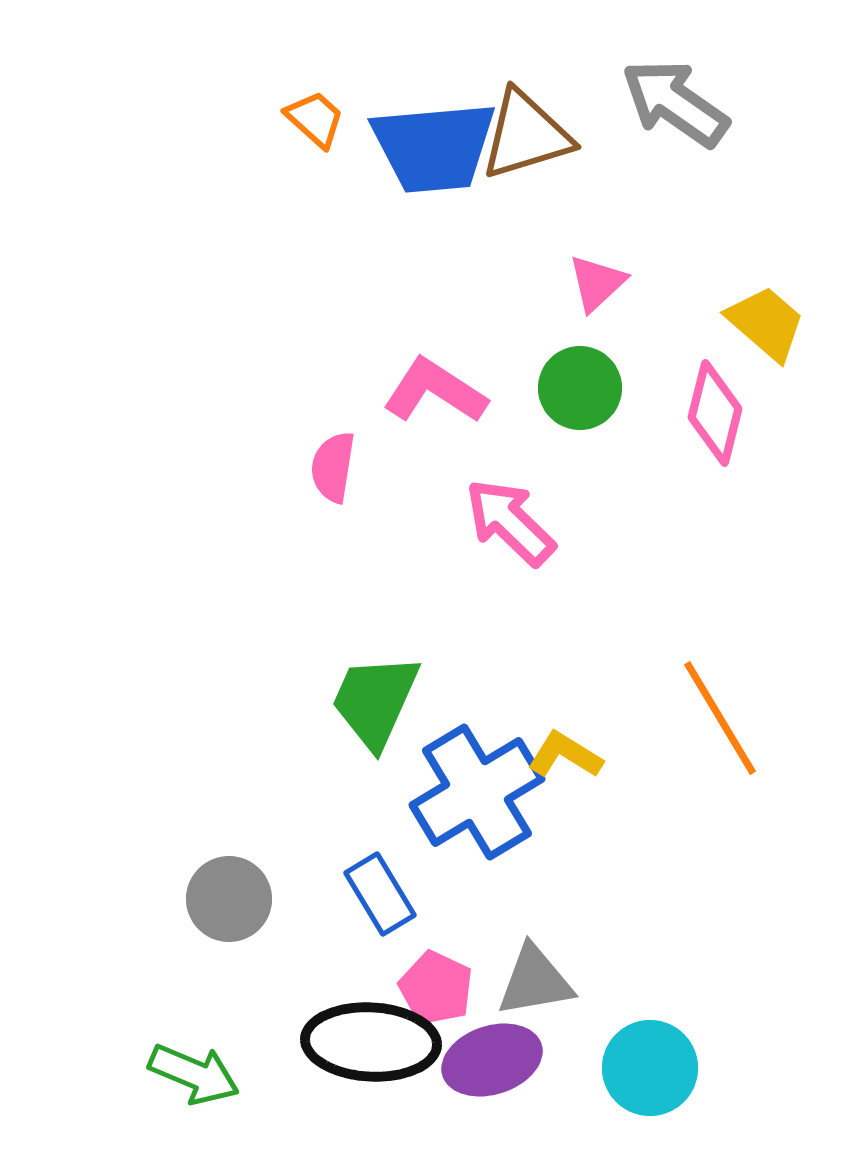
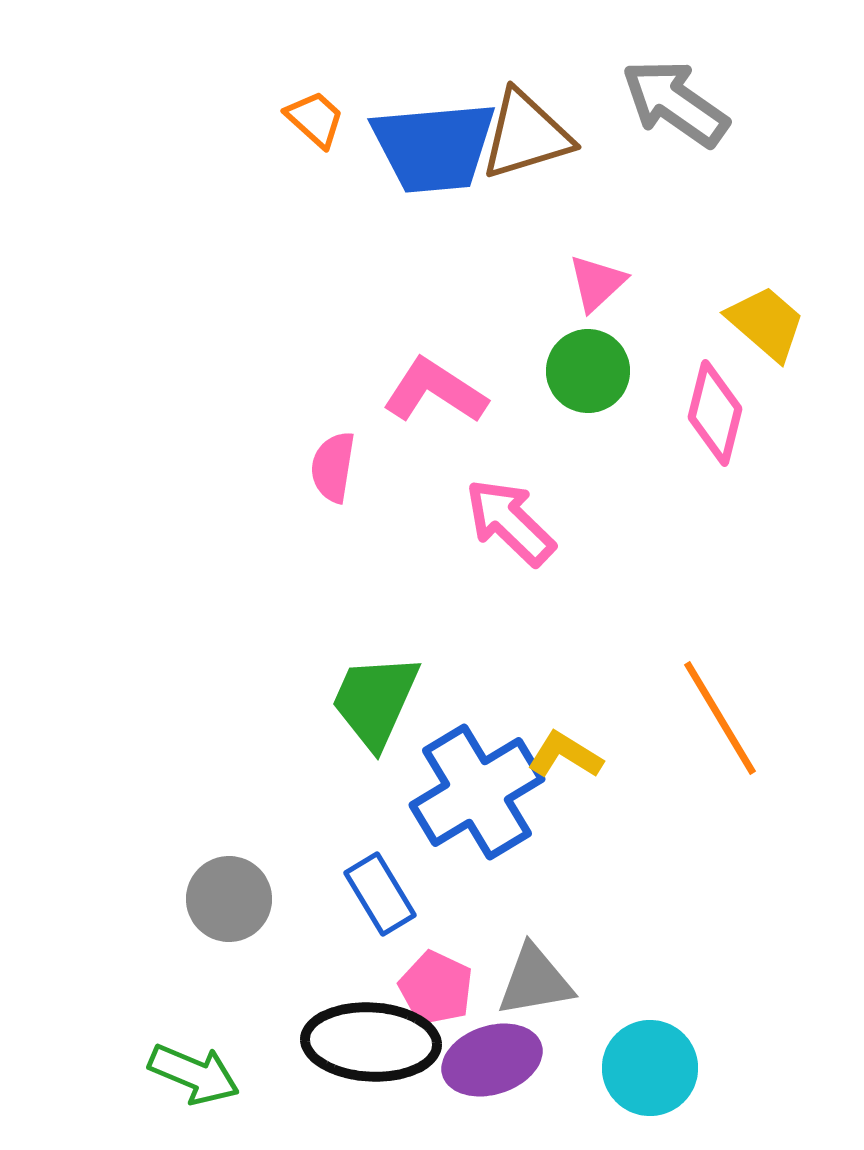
green circle: moved 8 px right, 17 px up
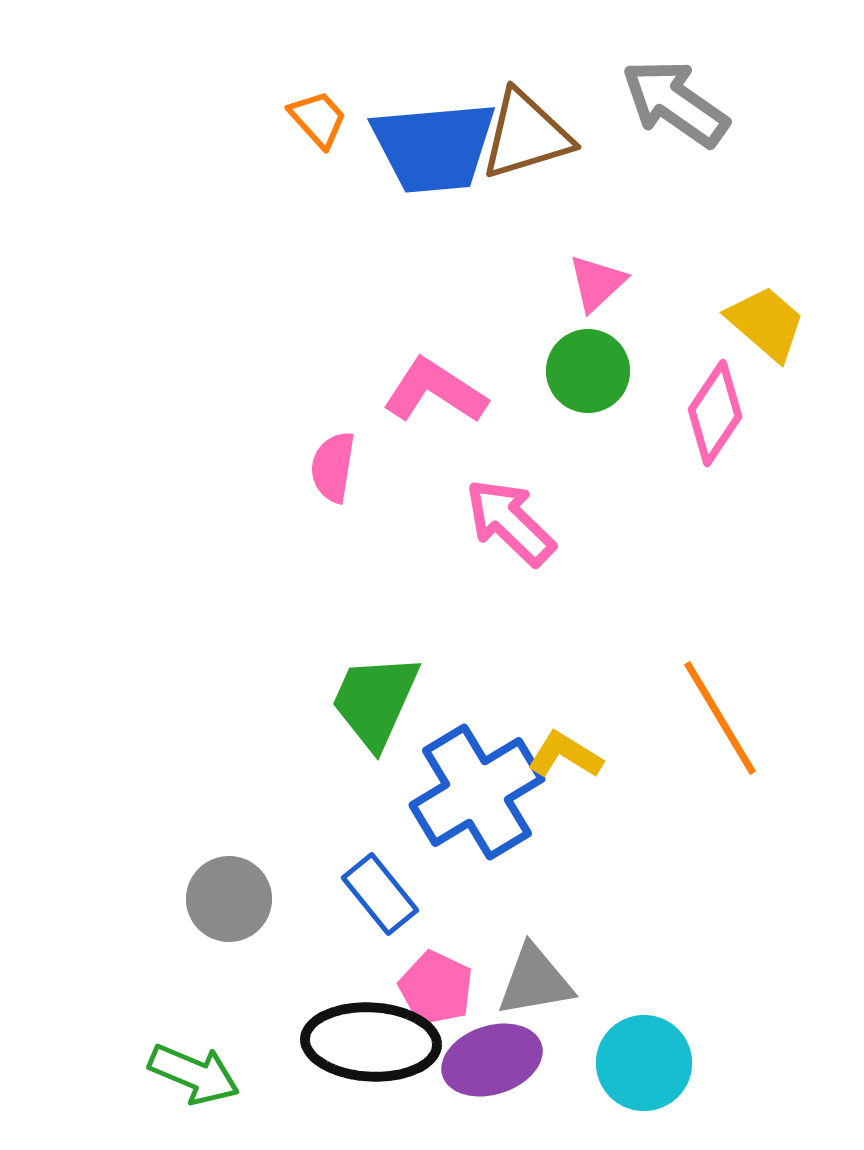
orange trapezoid: moved 3 px right; rotated 6 degrees clockwise
pink diamond: rotated 20 degrees clockwise
blue rectangle: rotated 8 degrees counterclockwise
cyan circle: moved 6 px left, 5 px up
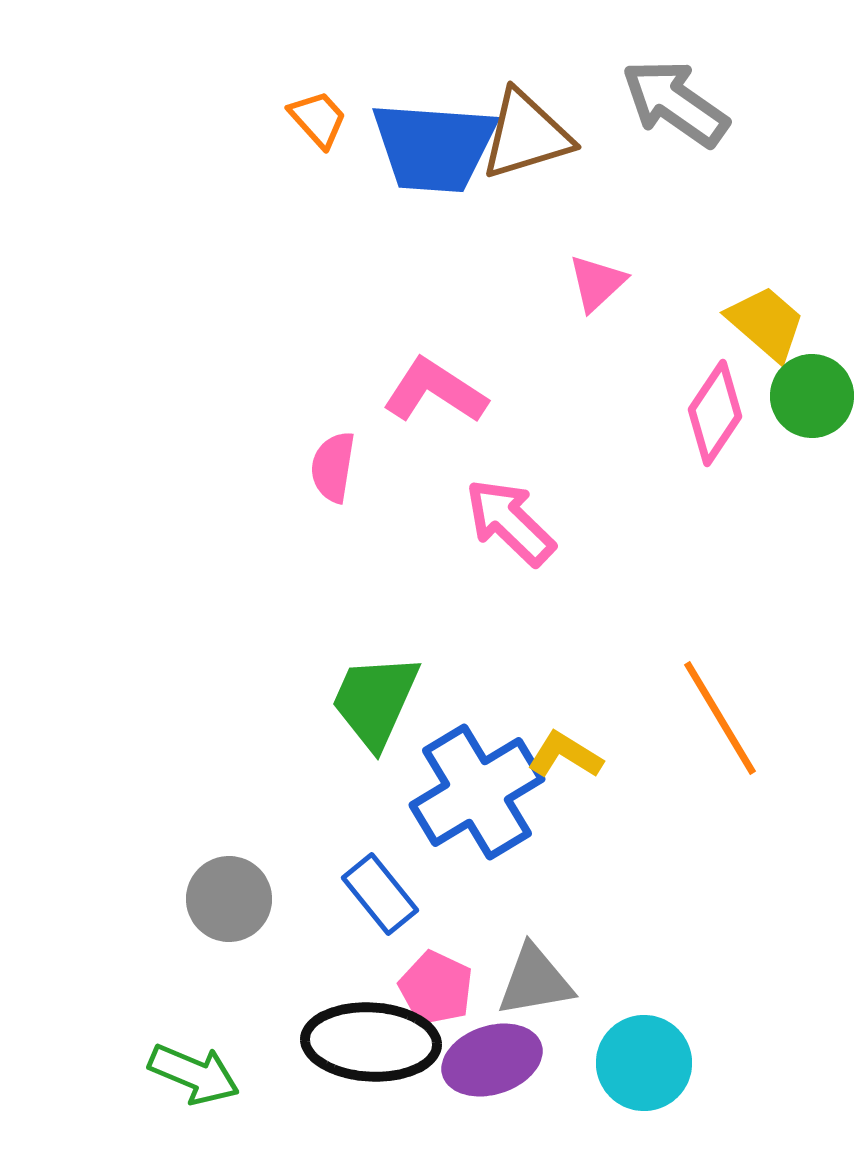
blue trapezoid: rotated 9 degrees clockwise
green circle: moved 224 px right, 25 px down
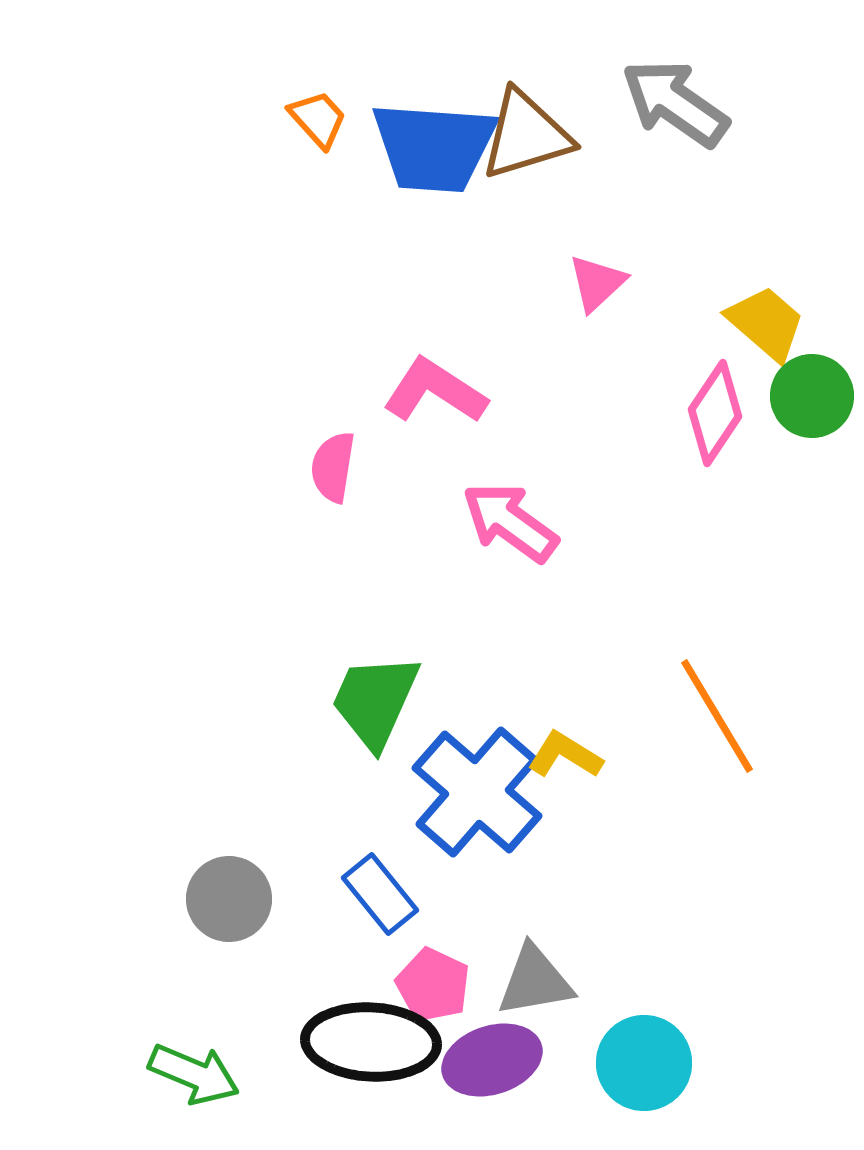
pink arrow: rotated 8 degrees counterclockwise
orange line: moved 3 px left, 2 px up
blue cross: rotated 18 degrees counterclockwise
pink pentagon: moved 3 px left, 3 px up
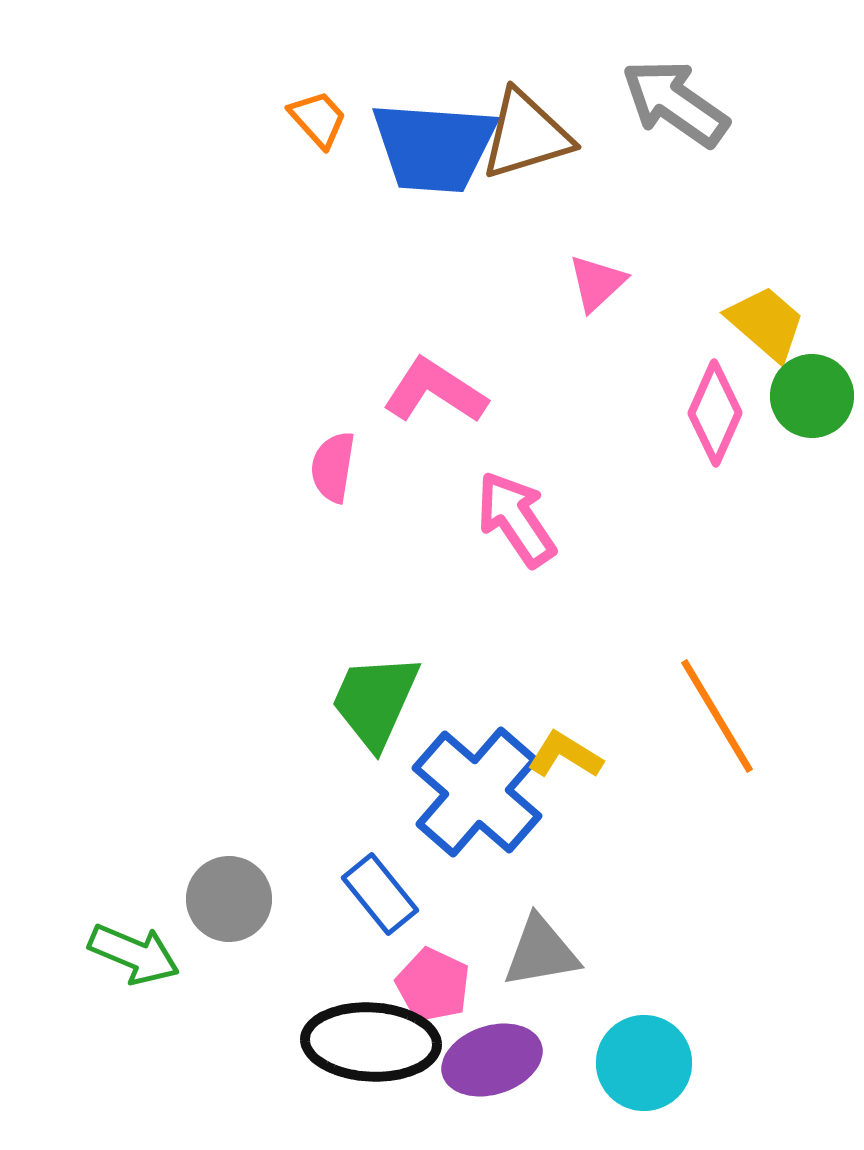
pink diamond: rotated 10 degrees counterclockwise
pink arrow: moved 6 px right, 3 px up; rotated 20 degrees clockwise
gray triangle: moved 6 px right, 29 px up
green arrow: moved 60 px left, 120 px up
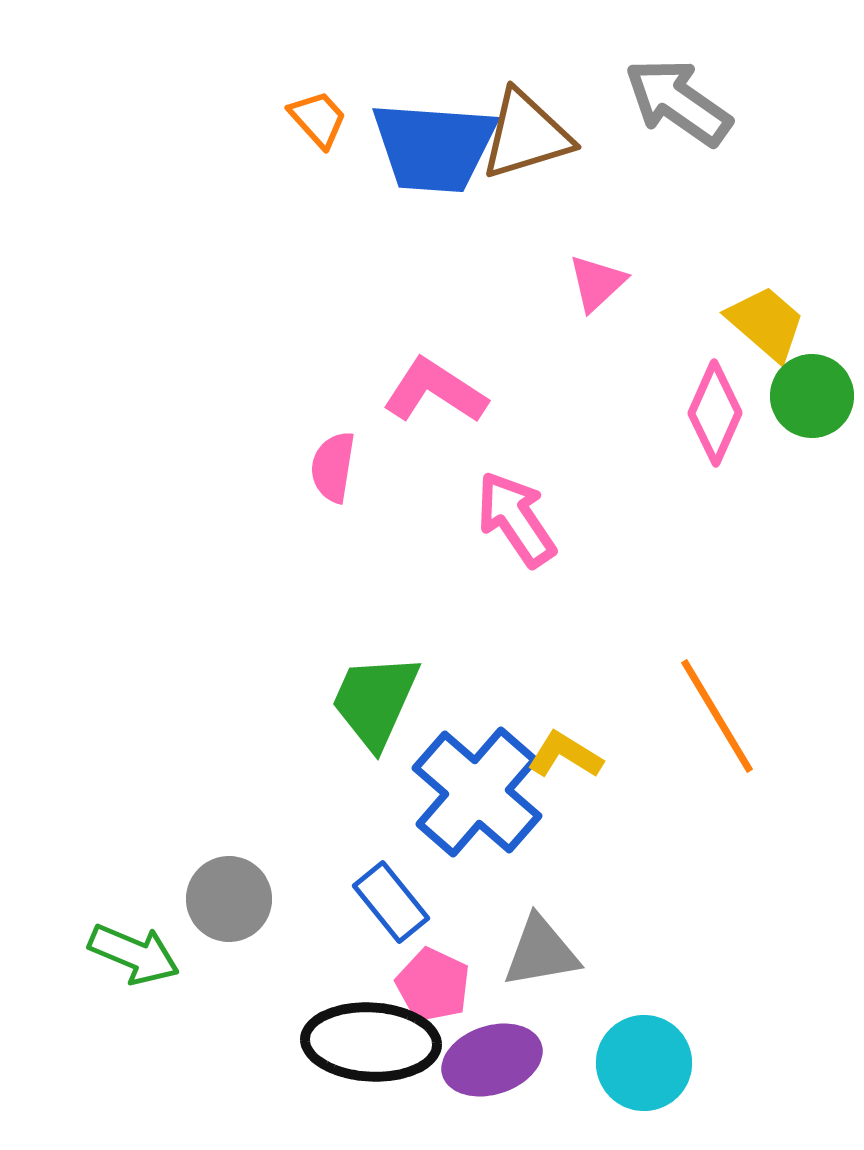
gray arrow: moved 3 px right, 1 px up
blue rectangle: moved 11 px right, 8 px down
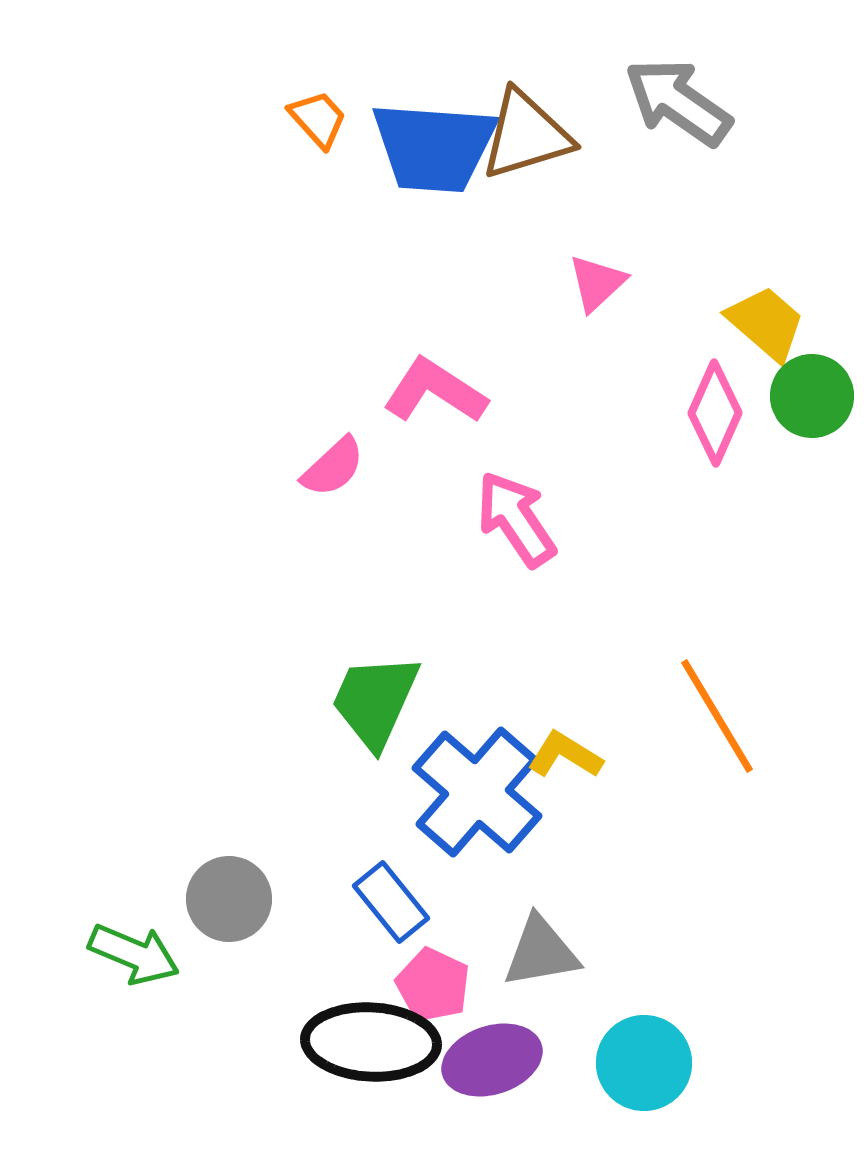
pink semicircle: rotated 142 degrees counterclockwise
